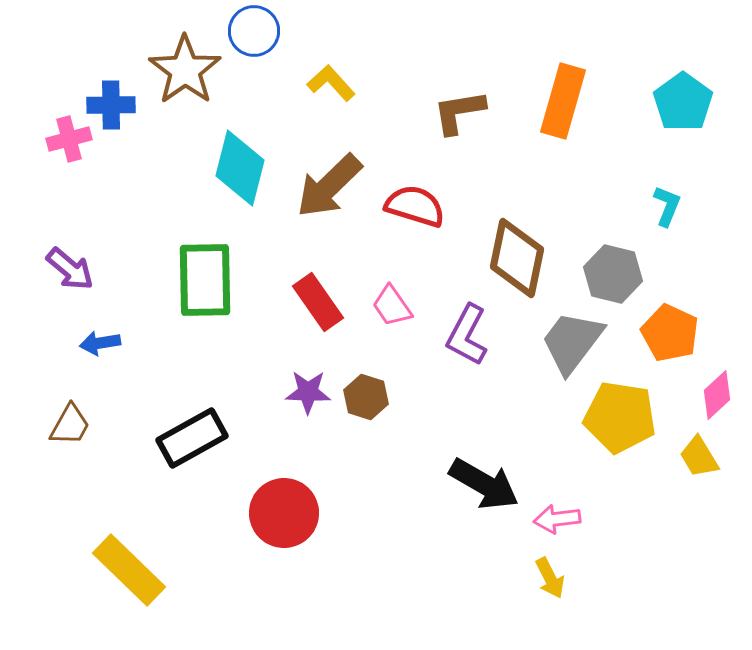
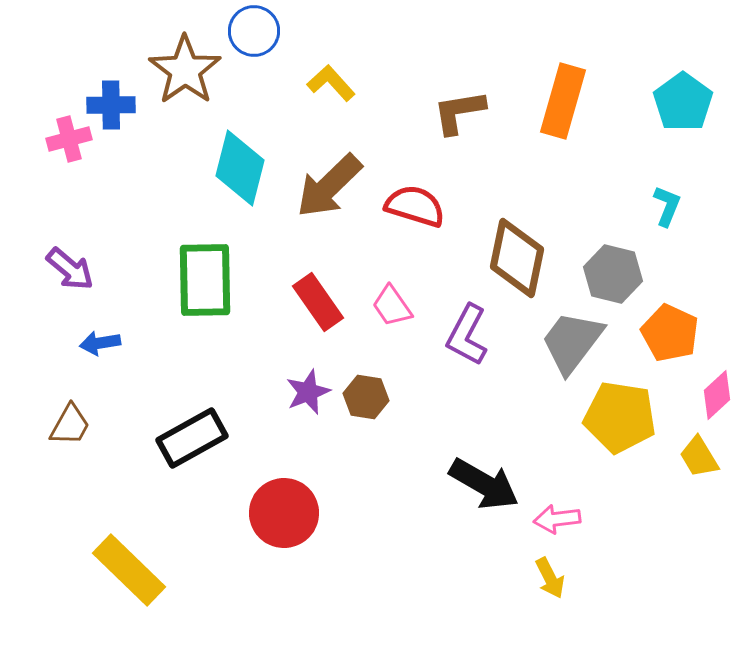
purple star: rotated 24 degrees counterclockwise
brown hexagon: rotated 9 degrees counterclockwise
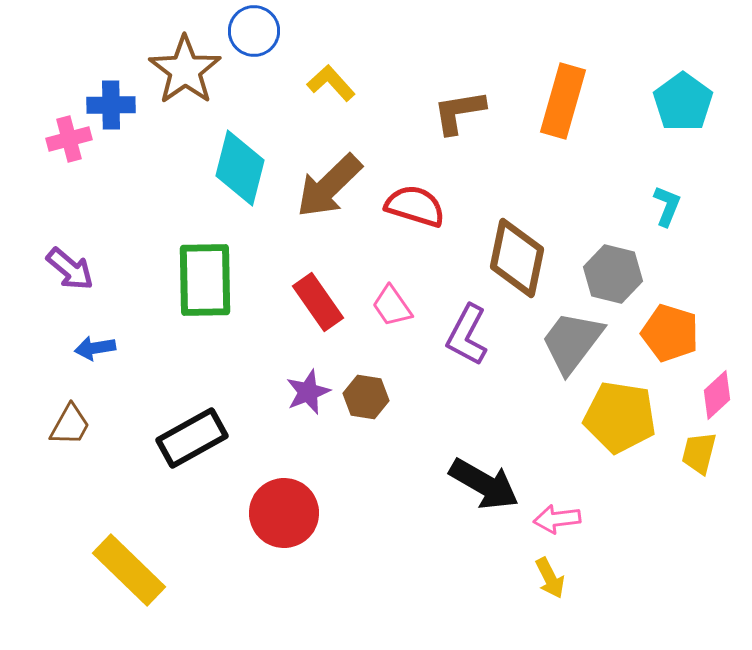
orange pentagon: rotated 8 degrees counterclockwise
blue arrow: moved 5 px left, 5 px down
yellow trapezoid: moved 4 px up; rotated 45 degrees clockwise
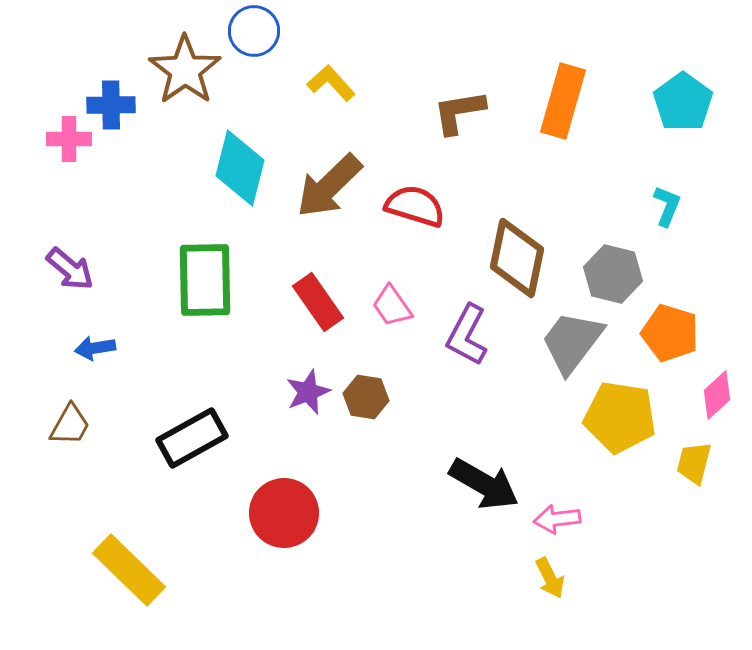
pink cross: rotated 15 degrees clockwise
yellow trapezoid: moved 5 px left, 10 px down
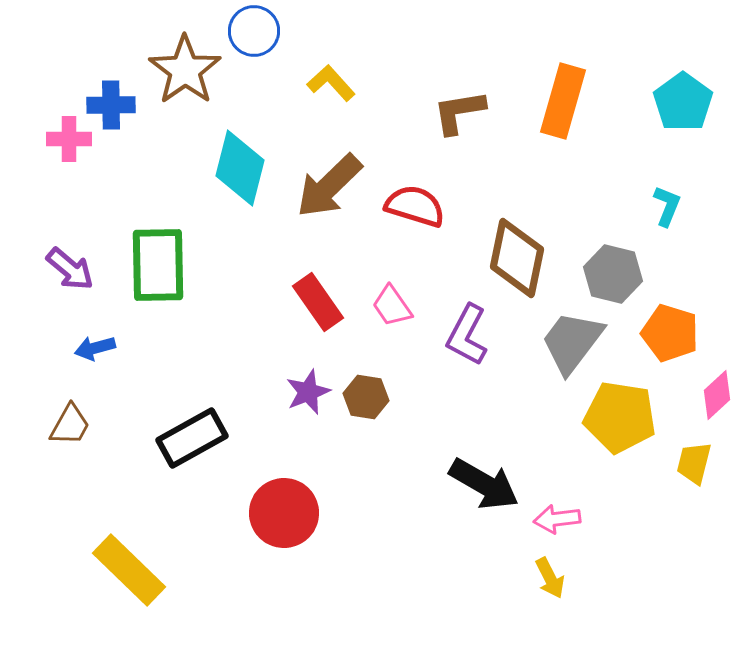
green rectangle: moved 47 px left, 15 px up
blue arrow: rotated 6 degrees counterclockwise
